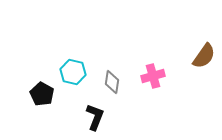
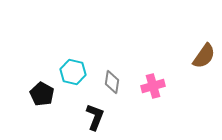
pink cross: moved 10 px down
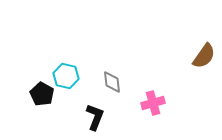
cyan hexagon: moved 7 px left, 4 px down
gray diamond: rotated 15 degrees counterclockwise
pink cross: moved 17 px down
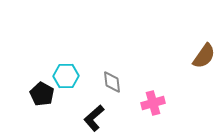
cyan hexagon: rotated 15 degrees counterclockwise
black L-shape: moved 1 px left, 1 px down; rotated 152 degrees counterclockwise
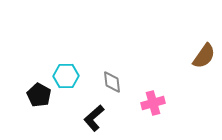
black pentagon: moved 3 px left, 1 px down
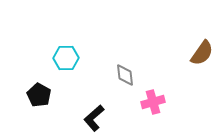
brown semicircle: moved 2 px left, 3 px up
cyan hexagon: moved 18 px up
gray diamond: moved 13 px right, 7 px up
pink cross: moved 1 px up
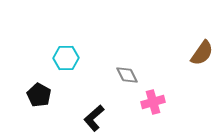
gray diamond: moved 2 px right; rotated 20 degrees counterclockwise
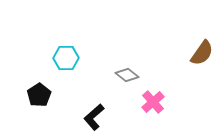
gray diamond: rotated 25 degrees counterclockwise
black pentagon: rotated 10 degrees clockwise
pink cross: rotated 25 degrees counterclockwise
black L-shape: moved 1 px up
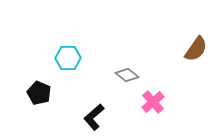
brown semicircle: moved 6 px left, 4 px up
cyan hexagon: moved 2 px right
black pentagon: moved 2 px up; rotated 15 degrees counterclockwise
